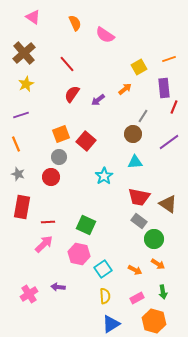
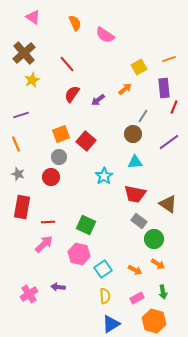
yellow star at (26, 84): moved 6 px right, 4 px up
red trapezoid at (139, 197): moved 4 px left, 3 px up
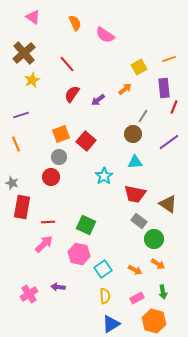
gray star at (18, 174): moved 6 px left, 9 px down
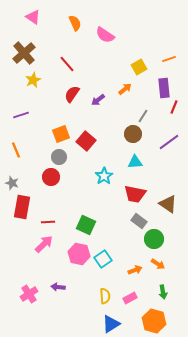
yellow star at (32, 80): moved 1 px right
orange line at (16, 144): moved 6 px down
cyan square at (103, 269): moved 10 px up
orange arrow at (135, 270): rotated 48 degrees counterclockwise
pink rectangle at (137, 298): moved 7 px left
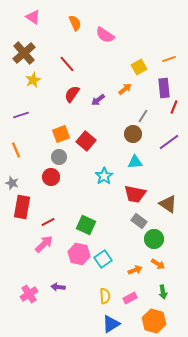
red line at (48, 222): rotated 24 degrees counterclockwise
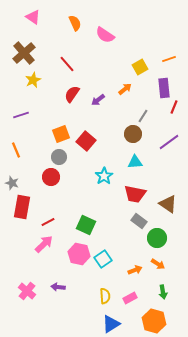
yellow square at (139, 67): moved 1 px right
green circle at (154, 239): moved 3 px right, 1 px up
pink cross at (29, 294): moved 2 px left, 3 px up; rotated 18 degrees counterclockwise
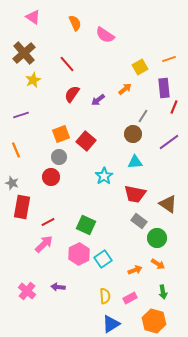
pink hexagon at (79, 254): rotated 20 degrees clockwise
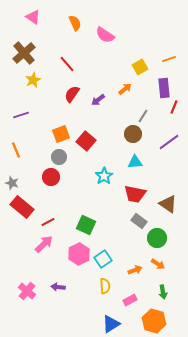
red rectangle at (22, 207): rotated 60 degrees counterclockwise
yellow semicircle at (105, 296): moved 10 px up
pink rectangle at (130, 298): moved 2 px down
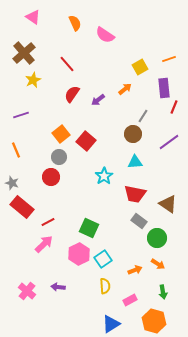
orange square at (61, 134): rotated 18 degrees counterclockwise
green square at (86, 225): moved 3 px right, 3 px down
